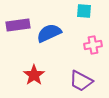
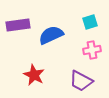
cyan square: moved 6 px right, 11 px down; rotated 21 degrees counterclockwise
blue semicircle: moved 2 px right, 2 px down
pink cross: moved 1 px left, 5 px down
red star: rotated 10 degrees counterclockwise
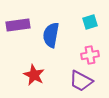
blue semicircle: rotated 55 degrees counterclockwise
pink cross: moved 2 px left, 5 px down
